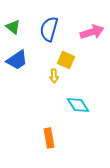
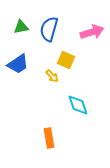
green triangle: moved 8 px right; rotated 49 degrees counterclockwise
blue trapezoid: moved 1 px right, 4 px down
yellow arrow: moved 2 px left; rotated 40 degrees counterclockwise
cyan diamond: rotated 15 degrees clockwise
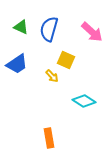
green triangle: rotated 35 degrees clockwise
pink arrow: rotated 60 degrees clockwise
blue trapezoid: moved 1 px left
cyan diamond: moved 6 px right, 4 px up; rotated 40 degrees counterclockwise
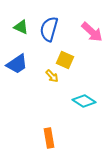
yellow square: moved 1 px left
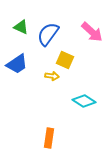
blue semicircle: moved 1 px left, 5 px down; rotated 20 degrees clockwise
yellow arrow: rotated 40 degrees counterclockwise
orange rectangle: rotated 18 degrees clockwise
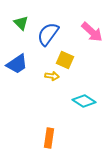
green triangle: moved 4 px up; rotated 21 degrees clockwise
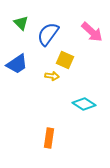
cyan diamond: moved 3 px down
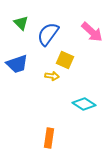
blue trapezoid: rotated 15 degrees clockwise
